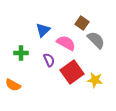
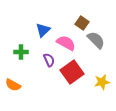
green cross: moved 1 px up
yellow star: moved 7 px right, 2 px down; rotated 21 degrees counterclockwise
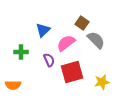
pink semicircle: rotated 66 degrees counterclockwise
red square: rotated 20 degrees clockwise
orange semicircle: rotated 28 degrees counterclockwise
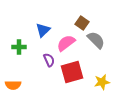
green cross: moved 2 px left, 5 px up
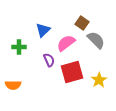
yellow star: moved 3 px left, 2 px up; rotated 21 degrees counterclockwise
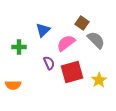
purple semicircle: moved 3 px down
